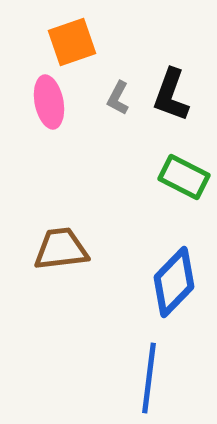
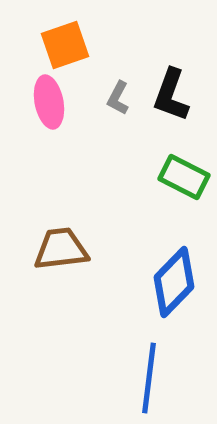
orange square: moved 7 px left, 3 px down
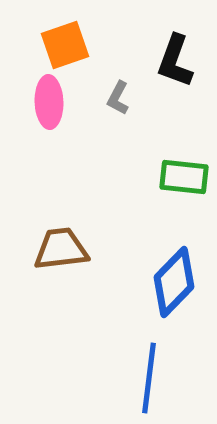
black L-shape: moved 4 px right, 34 px up
pink ellipse: rotated 9 degrees clockwise
green rectangle: rotated 21 degrees counterclockwise
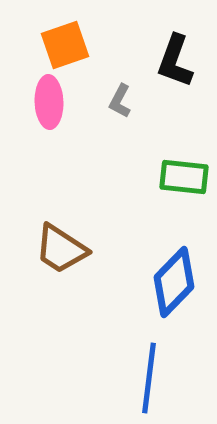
gray L-shape: moved 2 px right, 3 px down
brown trapezoid: rotated 140 degrees counterclockwise
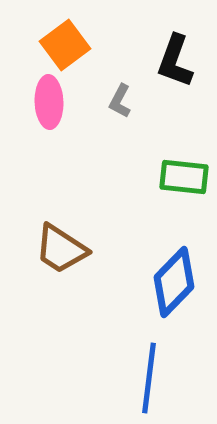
orange square: rotated 18 degrees counterclockwise
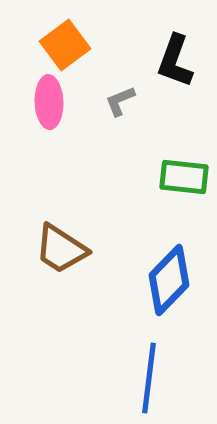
gray L-shape: rotated 40 degrees clockwise
blue diamond: moved 5 px left, 2 px up
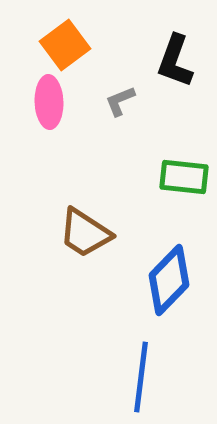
brown trapezoid: moved 24 px right, 16 px up
blue line: moved 8 px left, 1 px up
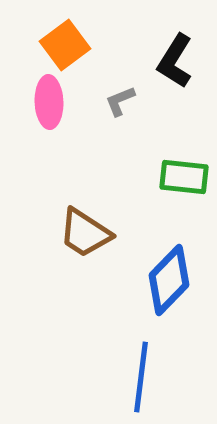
black L-shape: rotated 12 degrees clockwise
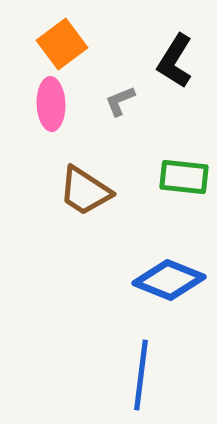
orange square: moved 3 px left, 1 px up
pink ellipse: moved 2 px right, 2 px down
brown trapezoid: moved 42 px up
blue diamond: rotated 68 degrees clockwise
blue line: moved 2 px up
